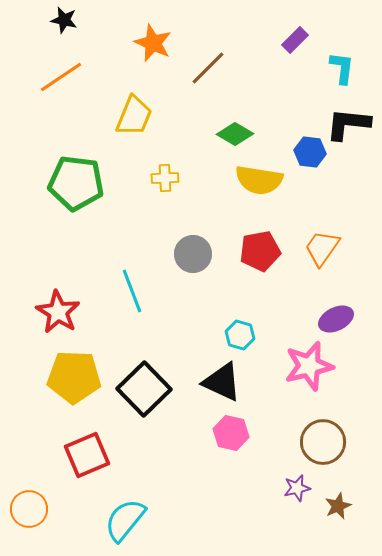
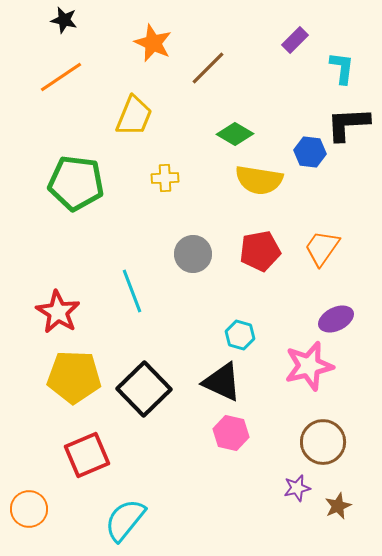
black L-shape: rotated 9 degrees counterclockwise
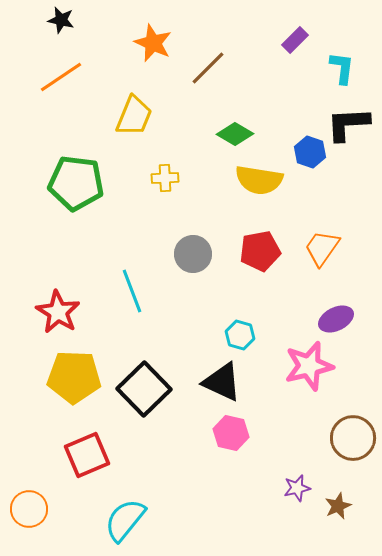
black star: moved 3 px left
blue hexagon: rotated 12 degrees clockwise
brown circle: moved 30 px right, 4 px up
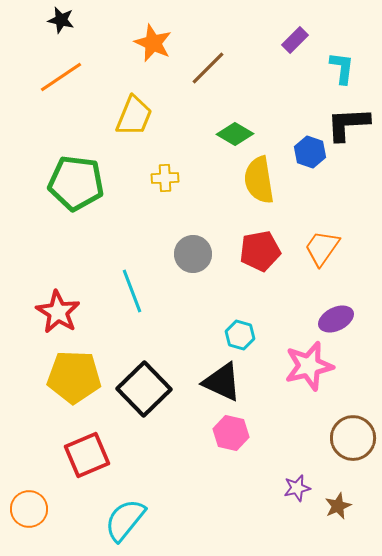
yellow semicircle: rotated 72 degrees clockwise
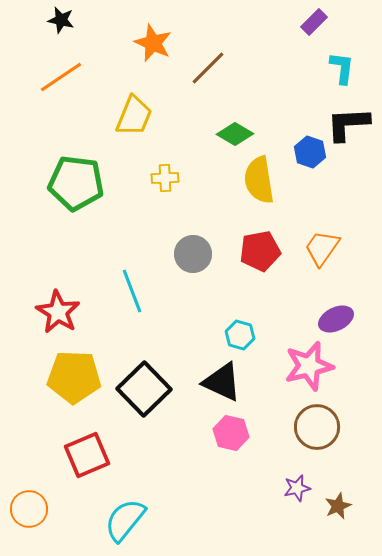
purple rectangle: moved 19 px right, 18 px up
brown circle: moved 36 px left, 11 px up
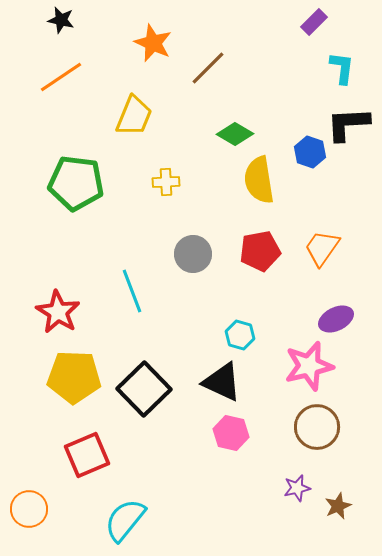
yellow cross: moved 1 px right, 4 px down
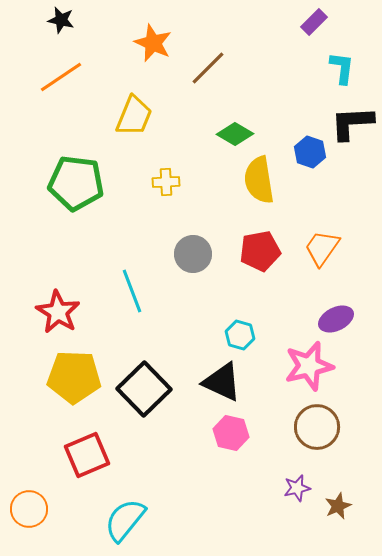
black L-shape: moved 4 px right, 1 px up
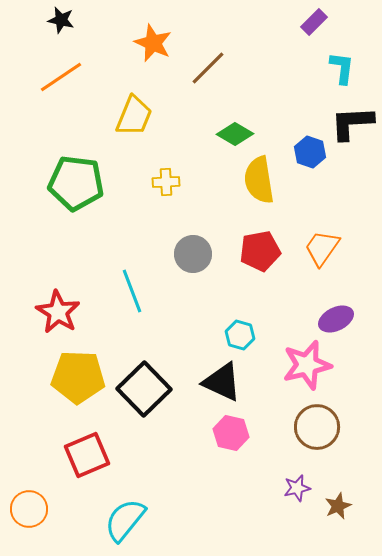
pink star: moved 2 px left, 1 px up
yellow pentagon: moved 4 px right
